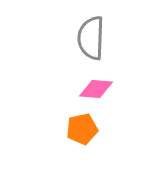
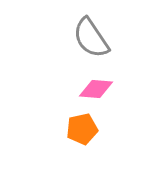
gray semicircle: rotated 36 degrees counterclockwise
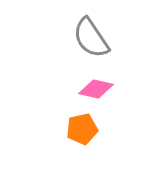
pink diamond: rotated 8 degrees clockwise
